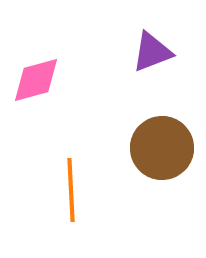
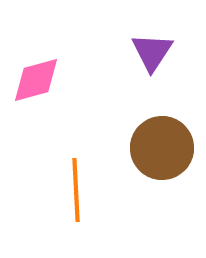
purple triangle: rotated 36 degrees counterclockwise
orange line: moved 5 px right
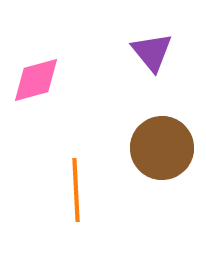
purple triangle: rotated 12 degrees counterclockwise
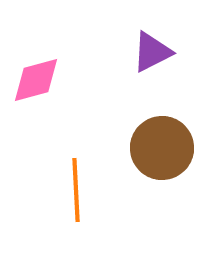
purple triangle: rotated 42 degrees clockwise
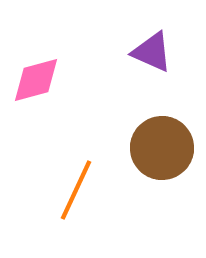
purple triangle: rotated 51 degrees clockwise
orange line: rotated 28 degrees clockwise
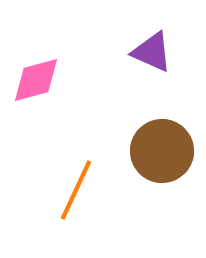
brown circle: moved 3 px down
